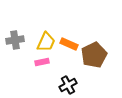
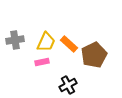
orange rectangle: rotated 18 degrees clockwise
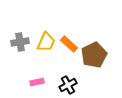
gray cross: moved 5 px right, 2 px down
pink rectangle: moved 5 px left, 20 px down
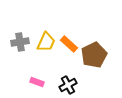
pink rectangle: rotated 32 degrees clockwise
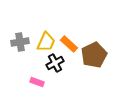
black cross: moved 13 px left, 22 px up
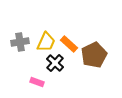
black cross: rotated 18 degrees counterclockwise
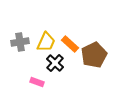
orange rectangle: moved 1 px right
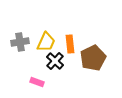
orange rectangle: rotated 42 degrees clockwise
brown pentagon: moved 1 px left, 3 px down
black cross: moved 2 px up
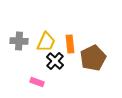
gray cross: moved 1 px left, 1 px up; rotated 12 degrees clockwise
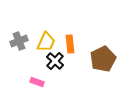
gray cross: rotated 24 degrees counterclockwise
brown pentagon: moved 10 px right, 1 px down
